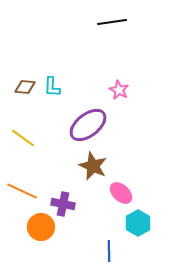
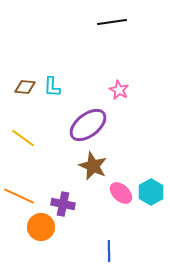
orange line: moved 3 px left, 5 px down
cyan hexagon: moved 13 px right, 31 px up
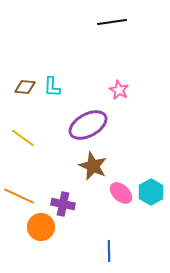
purple ellipse: rotated 9 degrees clockwise
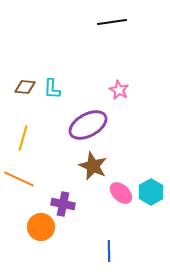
cyan L-shape: moved 2 px down
yellow line: rotated 70 degrees clockwise
orange line: moved 17 px up
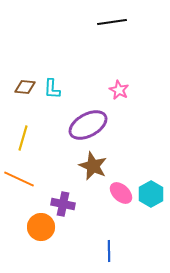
cyan hexagon: moved 2 px down
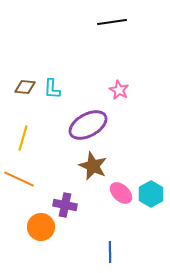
purple cross: moved 2 px right, 1 px down
blue line: moved 1 px right, 1 px down
